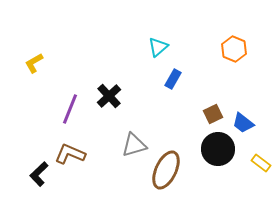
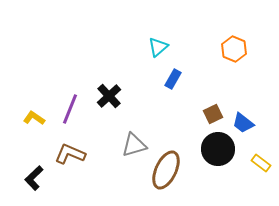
yellow L-shape: moved 55 px down; rotated 65 degrees clockwise
black L-shape: moved 5 px left, 4 px down
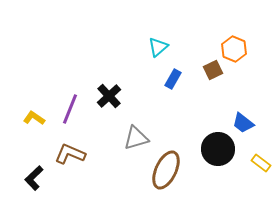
brown square: moved 44 px up
gray triangle: moved 2 px right, 7 px up
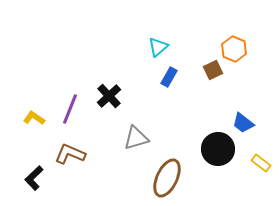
blue rectangle: moved 4 px left, 2 px up
brown ellipse: moved 1 px right, 8 px down
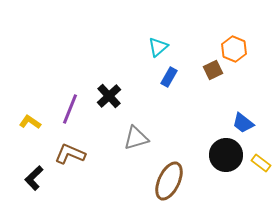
yellow L-shape: moved 4 px left, 4 px down
black circle: moved 8 px right, 6 px down
brown ellipse: moved 2 px right, 3 px down
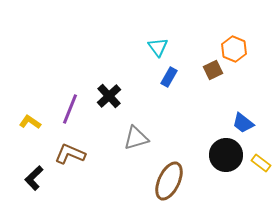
cyan triangle: rotated 25 degrees counterclockwise
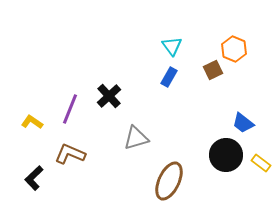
cyan triangle: moved 14 px right, 1 px up
yellow L-shape: moved 2 px right
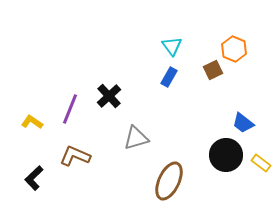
brown L-shape: moved 5 px right, 2 px down
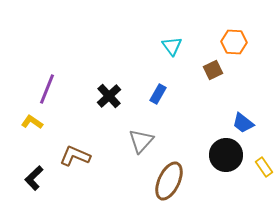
orange hexagon: moved 7 px up; rotated 20 degrees counterclockwise
blue rectangle: moved 11 px left, 17 px down
purple line: moved 23 px left, 20 px up
gray triangle: moved 5 px right, 3 px down; rotated 32 degrees counterclockwise
yellow rectangle: moved 3 px right, 4 px down; rotated 18 degrees clockwise
